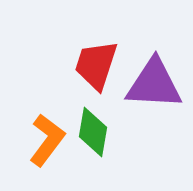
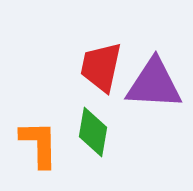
red trapezoid: moved 5 px right, 2 px down; rotated 6 degrees counterclockwise
orange L-shape: moved 8 px left, 4 px down; rotated 38 degrees counterclockwise
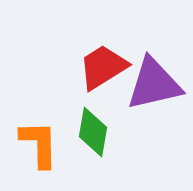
red trapezoid: moved 2 px right; rotated 46 degrees clockwise
purple triangle: rotated 16 degrees counterclockwise
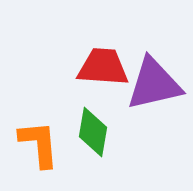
red trapezoid: rotated 36 degrees clockwise
orange L-shape: rotated 4 degrees counterclockwise
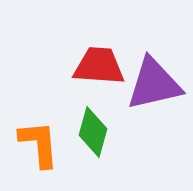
red trapezoid: moved 4 px left, 1 px up
green diamond: rotated 6 degrees clockwise
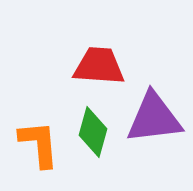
purple triangle: moved 34 px down; rotated 6 degrees clockwise
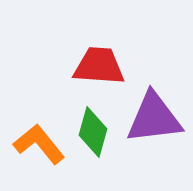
orange L-shape: rotated 34 degrees counterclockwise
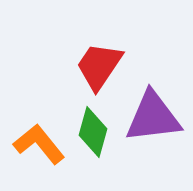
red trapezoid: rotated 60 degrees counterclockwise
purple triangle: moved 1 px left, 1 px up
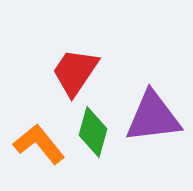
red trapezoid: moved 24 px left, 6 px down
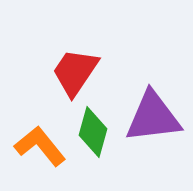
orange L-shape: moved 1 px right, 2 px down
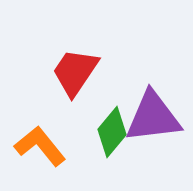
green diamond: moved 19 px right; rotated 24 degrees clockwise
